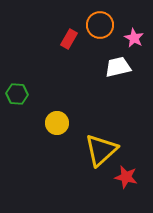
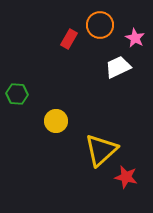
pink star: moved 1 px right
white trapezoid: rotated 12 degrees counterclockwise
yellow circle: moved 1 px left, 2 px up
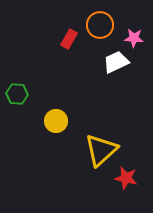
pink star: moved 1 px left; rotated 24 degrees counterclockwise
white trapezoid: moved 2 px left, 5 px up
red star: moved 1 px down
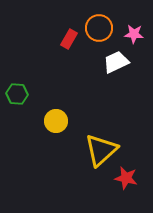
orange circle: moved 1 px left, 3 px down
pink star: moved 4 px up
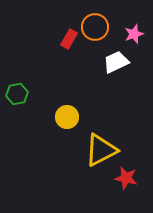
orange circle: moved 4 px left, 1 px up
pink star: rotated 24 degrees counterclockwise
green hexagon: rotated 15 degrees counterclockwise
yellow circle: moved 11 px right, 4 px up
yellow triangle: rotated 15 degrees clockwise
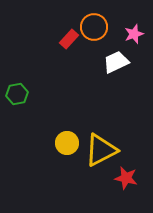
orange circle: moved 1 px left
red rectangle: rotated 12 degrees clockwise
yellow circle: moved 26 px down
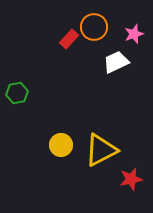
green hexagon: moved 1 px up
yellow circle: moved 6 px left, 2 px down
red star: moved 5 px right, 1 px down; rotated 25 degrees counterclockwise
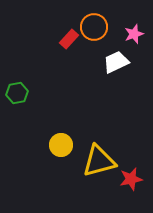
yellow triangle: moved 2 px left, 11 px down; rotated 12 degrees clockwise
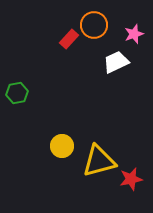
orange circle: moved 2 px up
yellow circle: moved 1 px right, 1 px down
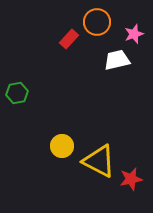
orange circle: moved 3 px right, 3 px up
white trapezoid: moved 1 px right, 2 px up; rotated 12 degrees clockwise
yellow triangle: rotated 42 degrees clockwise
